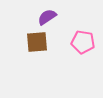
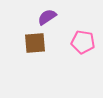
brown square: moved 2 px left, 1 px down
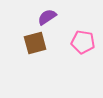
brown square: rotated 10 degrees counterclockwise
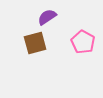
pink pentagon: rotated 20 degrees clockwise
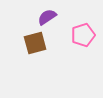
pink pentagon: moved 7 px up; rotated 25 degrees clockwise
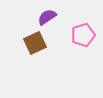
brown square: rotated 10 degrees counterclockwise
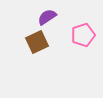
brown square: moved 2 px right, 1 px up
